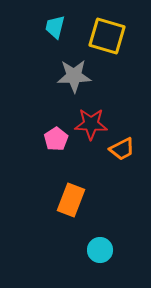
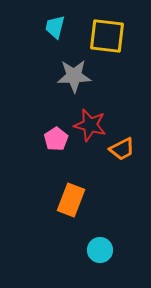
yellow square: rotated 9 degrees counterclockwise
red star: moved 1 px left, 1 px down; rotated 12 degrees clockwise
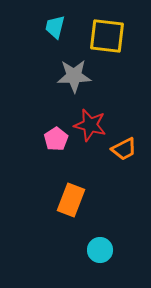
orange trapezoid: moved 2 px right
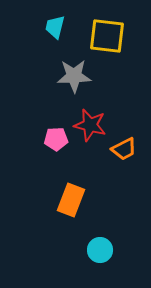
pink pentagon: rotated 30 degrees clockwise
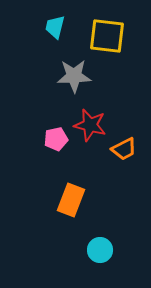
pink pentagon: rotated 10 degrees counterclockwise
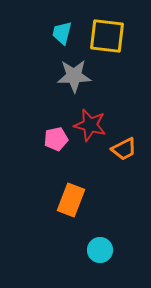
cyan trapezoid: moved 7 px right, 6 px down
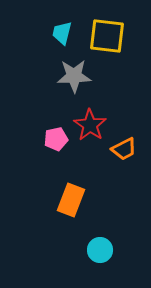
red star: rotated 20 degrees clockwise
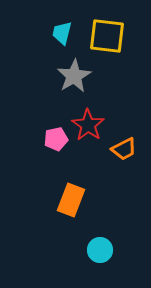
gray star: rotated 28 degrees counterclockwise
red star: moved 2 px left
